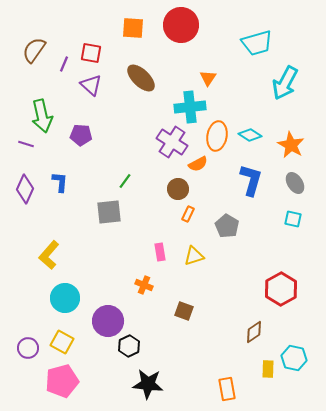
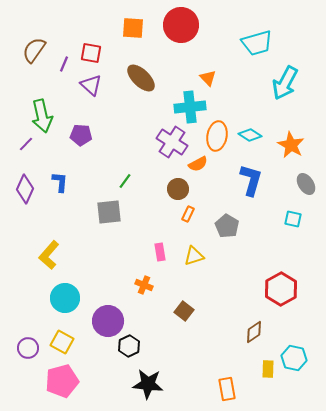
orange triangle at (208, 78): rotated 18 degrees counterclockwise
purple line at (26, 144): rotated 63 degrees counterclockwise
gray ellipse at (295, 183): moved 11 px right, 1 px down
brown square at (184, 311): rotated 18 degrees clockwise
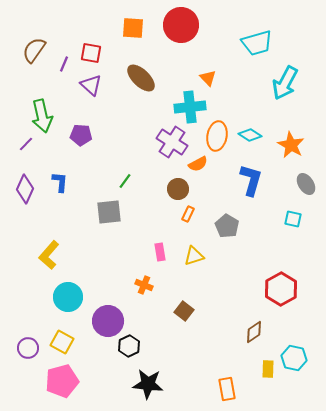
cyan circle at (65, 298): moved 3 px right, 1 px up
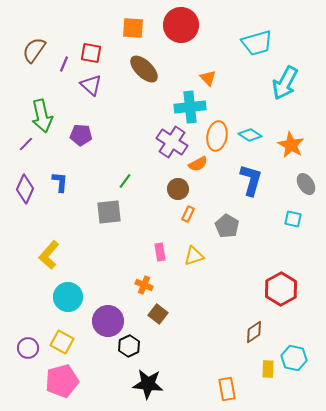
brown ellipse at (141, 78): moved 3 px right, 9 px up
brown square at (184, 311): moved 26 px left, 3 px down
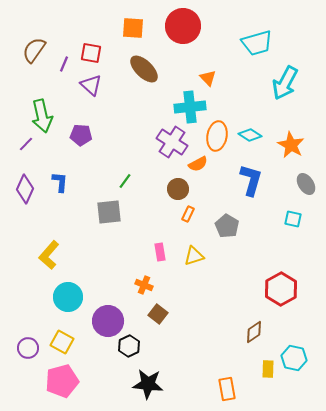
red circle at (181, 25): moved 2 px right, 1 px down
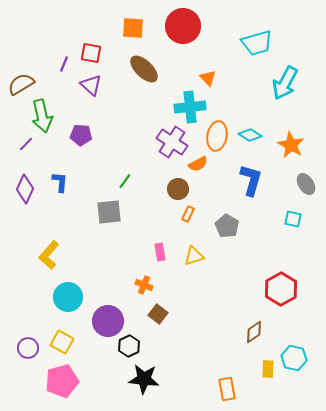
brown semicircle at (34, 50): moved 13 px left, 34 px down; rotated 24 degrees clockwise
black star at (148, 384): moved 4 px left, 5 px up
